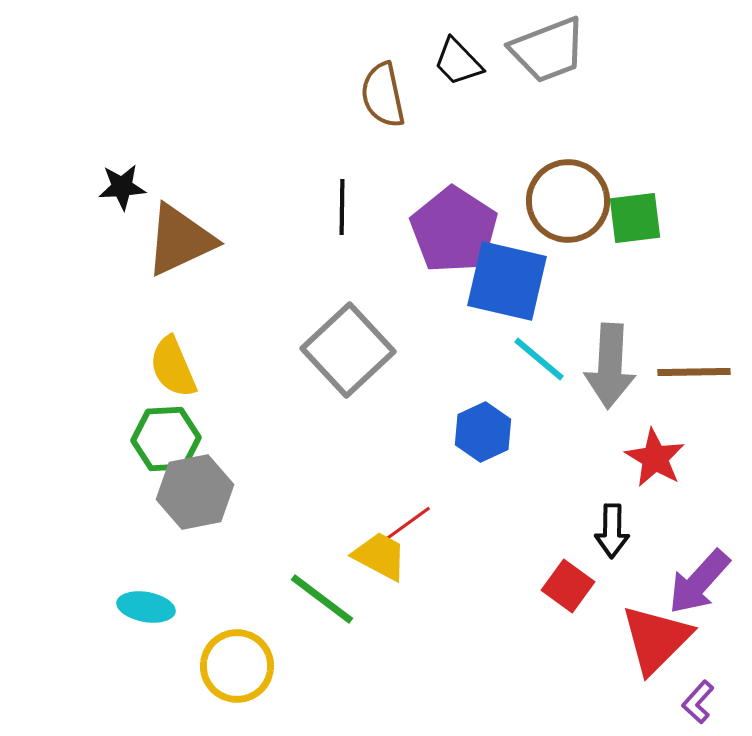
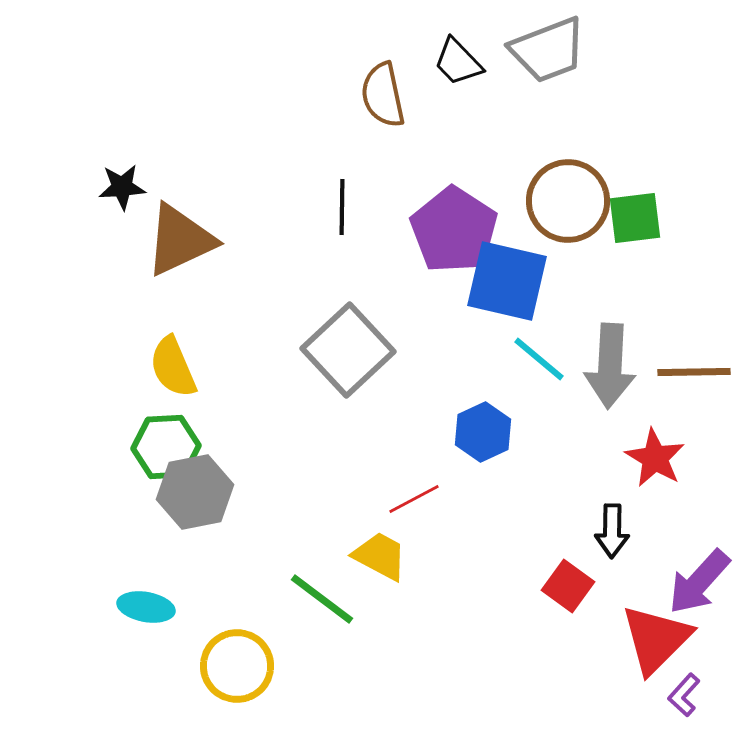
green hexagon: moved 8 px down
red line: moved 7 px right, 25 px up; rotated 8 degrees clockwise
purple L-shape: moved 14 px left, 7 px up
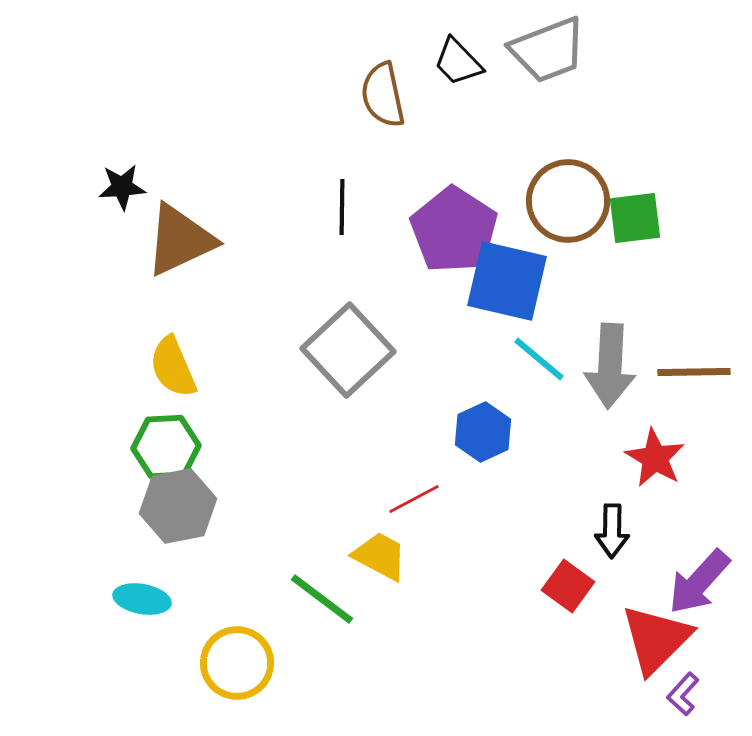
gray hexagon: moved 17 px left, 14 px down
cyan ellipse: moved 4 px left, 8 px up
yellow circle: moved 3 px up
purple L-shape: moved 1 px left, 1 px up
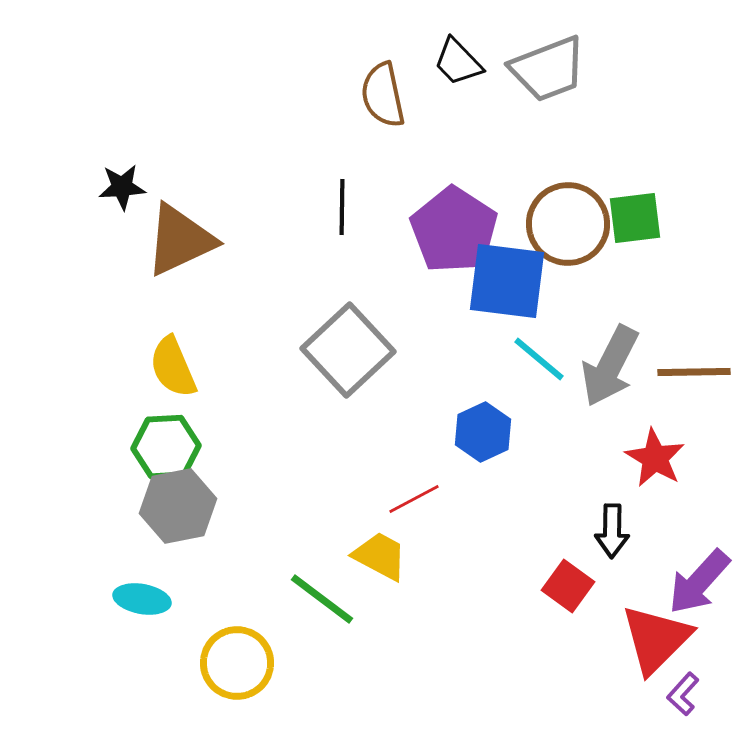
gray trapezoid: moved 19 px down
brown circle: moved 23 px down
blue square: rotated 6 degrees counterclockwise
gray arrow: rotated 24 degrees clockwise
